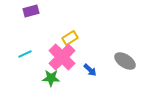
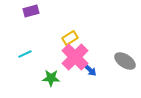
pink cross: moved 13 px right
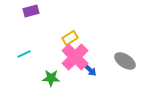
cyan line: moved 1 px left
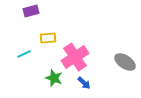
yellow rectangle: moved 22 px left; rotated 28 degrees clockwise
pink cross: rotated 12 degrees clockwise
gray ellipse: moved 1 px down
blue arrow: moved 6 px left, 13 px down
green star: moved 3 px right; rotated 18 degrees clockwise
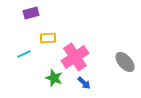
purple rectangle: moved 2 px down
gray ellipse: rotated 15 degrees clockwise
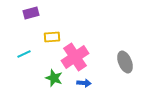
yellow rectangle: moved 4 px right, 1 px up
gray ellipse: rotated 20 degrees clockwise
blue arrow: rotated 40 degrees counterclockwise
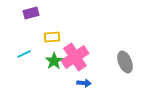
green star: moved 17 px up; rotated 18 degrees clockwise
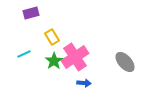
yellow rectangle: rotated 63 degrees clockwise
gray ellipse: rotated 20 degrees counterclockwise
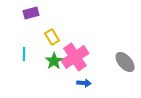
cyan line: rotated 64 degrees counterclockwise
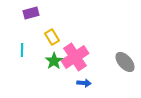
cyan line: moved 2 px left, 4 px up
